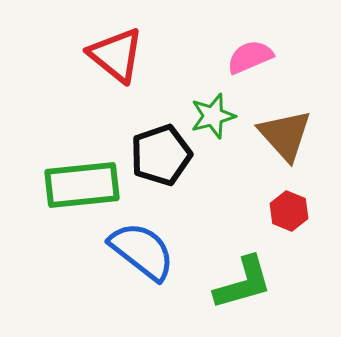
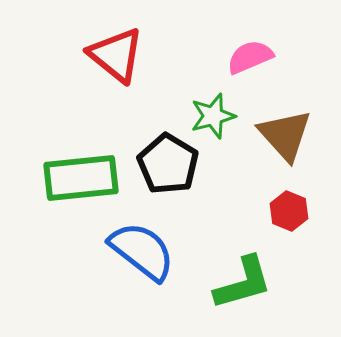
black pentagon: moved 7 px right, 9 px down; rotated 22 degrees counterclockwise
green rectangle: moved 1 px left, 7 px up
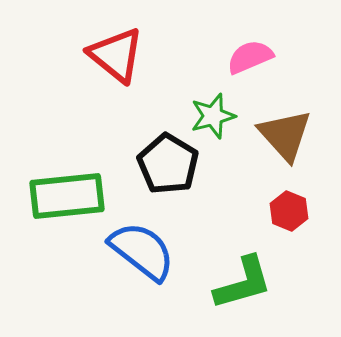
green rectangle: moved 14 px left, 18 px down
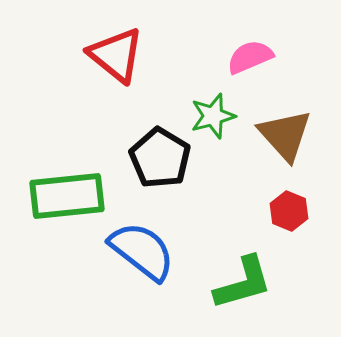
black pentagon: moved 8 px left, 6 px up
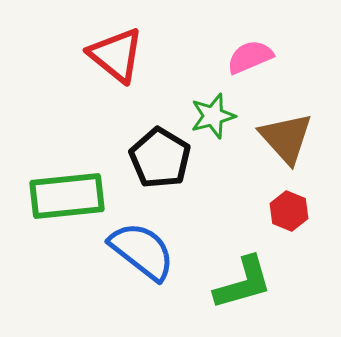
brown triangle: moved 1 px right, 3 px down
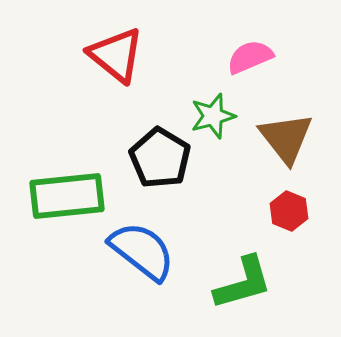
brown triangle: rotated 4 degrees clockwise
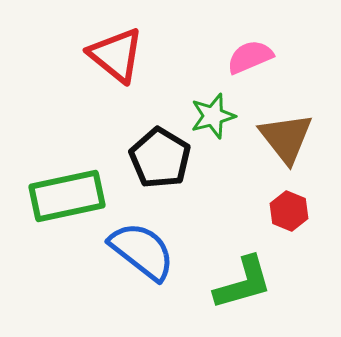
green rectangle: rotated 6 degrees counterclockwise
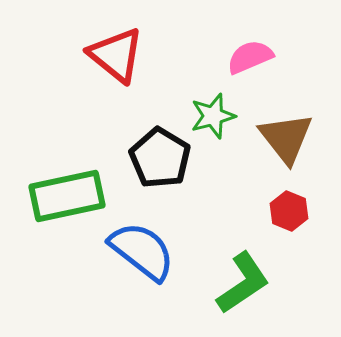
green L-shape: rotated 18 degrees counterclockwise
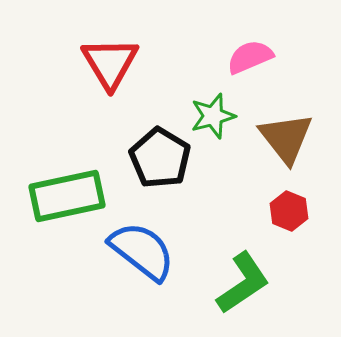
red triangle: moved 6 px left, 8 px down; rotated 20 degrees clockwise
